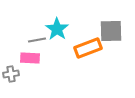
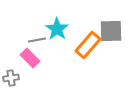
orange rectangle: moved 3 px up; rotated 28 degrees counterclockwise
pink rectangle: rotated 42 degrees clockwise
gray cross: moved 4 px down
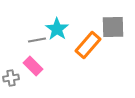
gray square: moved 2 px right, 4 px up
pink rectangle: moved 3 px right, 8 px down
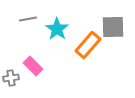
gray line: moved 9 px left, 21 px up
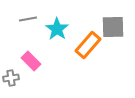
pink rectangle: moved 2 px left, 5 px up
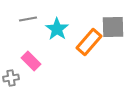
orange rectangle: moved 1 px right, 3 px up
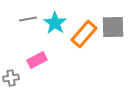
cyan star: moved 2 px left, 6 px up
orange rectangle: moved 5 px left, 8 px up
pink rectangle: moved 6 px right, 1 px up; rotated 72 degrees counterclockwise
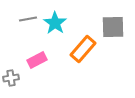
orange rectangle: moved 1 px left, 15 px down
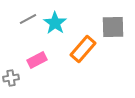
gray line: rotated 18 degrees counterclockwise
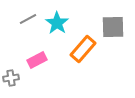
cyan star: moved 2 px right
